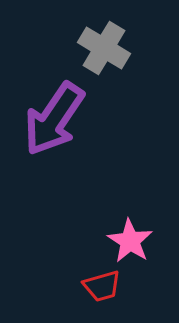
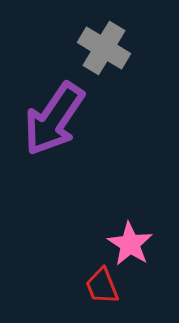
pink star: moved 3 px down
red trapezoid: rotated 84 degrees clockwise
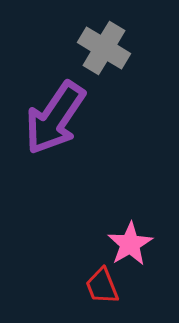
purple arrow: moved 1 px right, 1 px up
pink star: rotated 9 degrees clockwise
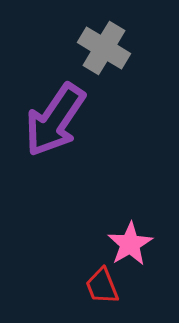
purple arrow: moved 2 px down
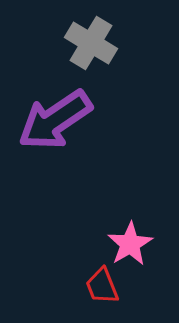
gray cross: moved 13 px left, 5 px up
purple arrow: rotated 22 degrees clockwise
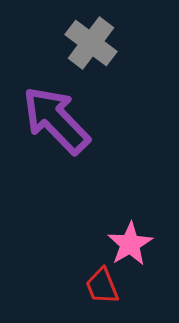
gray cross: rotated 6 degrees clockwise
purple arrow: moved 1 px right; rotated 80 degrees clockwise
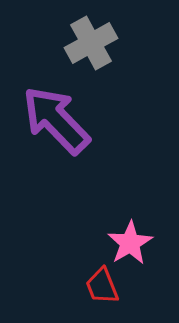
gray cross: rotated 24 degrees clockwise
pink star: moved 1 px up
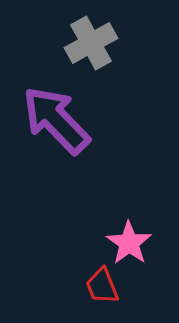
pink star: moved 1 px left; rotated 6 degrees counterclockwise
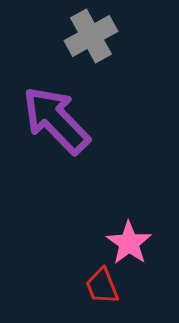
gray cross: moved 7 px up
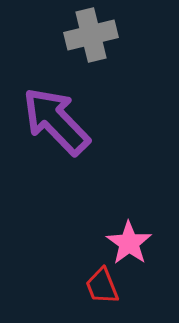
gray cross: moved 1 px up; rotated 15 degrees clockwise
purple arrow: moved 1 px down
